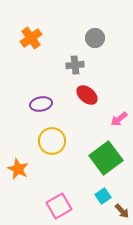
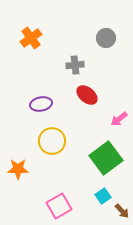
gray circle: moved 11 px right
orange star: rotated 25 degrees counterclockwise
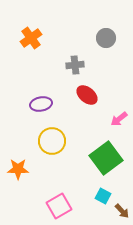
cyan square: rotated 28 degrees counterclockwise
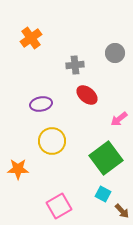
gray circle: moved 9 px right, 15 px down
cyan square: moved 2 px up
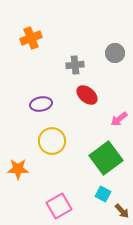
orange cross: rotated 15 degrees clockwise
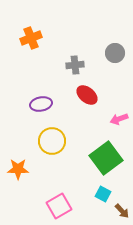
pink arrow: rotated 18 degrees clockwise
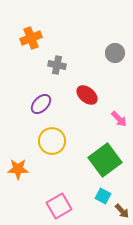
gray cross: moved 18 px left; rotated 18 degrees clockwise
purple ellipse: rotated 35 degrees counterclockwise
pink arrow: rotated 114 degrees counterclockwise
green square: moved 1 px left, 2 px down
cyan square: moved 2 px down
